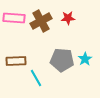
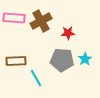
red star: moved 15 px down
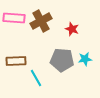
red star: moved 4 px right, 4 px up; rotated 24 degrees clockwise
cyan star: rotated 24 degrees clockwise
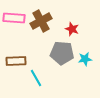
gray pentagon: moved 7 px up
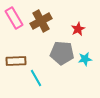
pink rectangle: rotated 55 degrees clockwise
red star: moved 6 px right; rotated 24 degrees clockwise
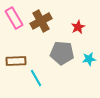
red star: moved 2 px up
cyan star: moved 4 px right
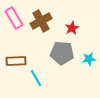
red star: moved 6 px left, 1 px down
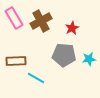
gray pentagon: moved 2 px right, 2 px down
cyan line: rotated 30 degrees counterclockwise
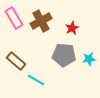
brown rectangle: rotated 42 degrees clockwise
cyan line: moved 2 px down
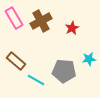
gray pentagon: moved 16 px down
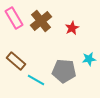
brown cross: rotated 10 degrees counterclockwise
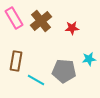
red star: rotated 24 degrees clockwise
brown rectangle: rotated 60 degrees clockwise
